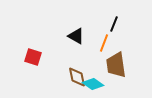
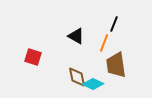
cyan diamond: rotated 10 degrees counterclockwise
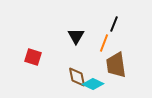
black triangle: rotated 30 degrees clockwise
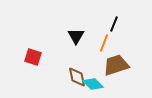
brown trapezoid: rotated 80 degrees clockwise
cyan diamond: rotated 20 degrees clockwise
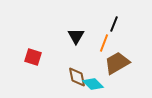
brown trapezoid: moved 1 px right, 2 px up; rotated 12 degrees counterclockwise
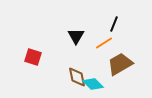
orange line: rotated 36 degrees clockwise
brown trapezoid: moved 3 px right, 1 px down
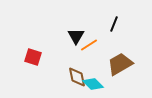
orange line: moved 15 px left, 2 px down
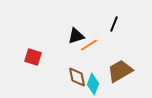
black triangle: rotated 42 degrees clockwise
brown trapezoid: moved 7 px down
cyan diamond: rotated 65 degrees clockwise
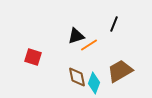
cyan diamond: moved 1 px right, 1 px up
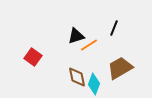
black line: moved 4 px down
red square: rotated 18 degrees clockwise
brown trapezoid: moved 3 px up
cyan diamond: moved 1 px down
